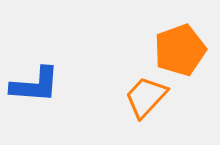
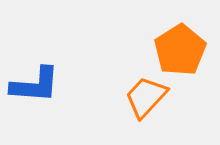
orange pentagon: rotated 12 degrees counterclockwise
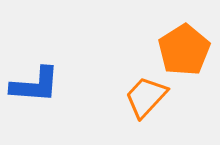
orange pentagon: moved 4 px right
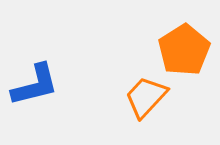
blue L-shape: rotated 18 degrees counterclockwise
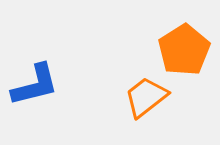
orange trapezoid: rotated 9 degrees clockwise
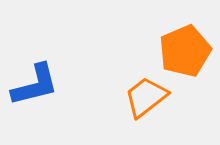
orange pentagon: moved 1 px right, 1 px down; rotated 9 degrees clockwise
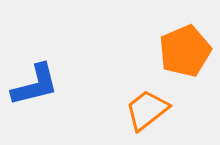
orange trapezoid: moved 1 px right, 13 px down
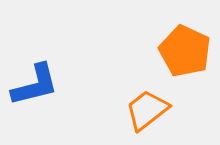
orange pentagon: rotated 24 degrees counterclockwise
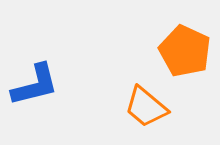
orange trapezoid: moved 1 px left, 3 px up; rotated 102 degrees counterclockwise
